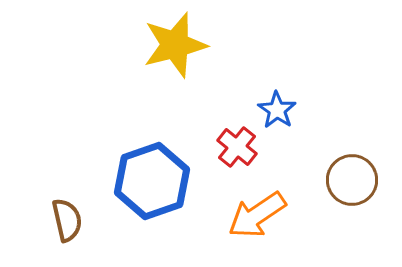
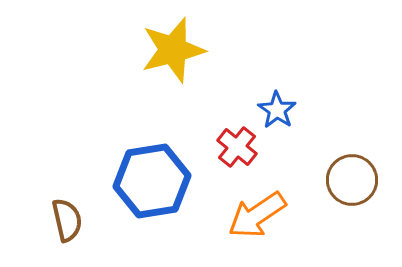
yellow star: moved 2 px left, 5 px down
blue hexagon: rotated 10 degrees clockwise
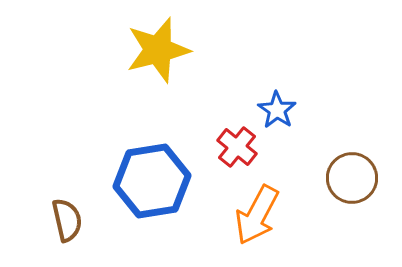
yellow star: moved 15 px left
brown circle: moved 2 px up
orange arrow: rotated 28 degrees counterclockwise
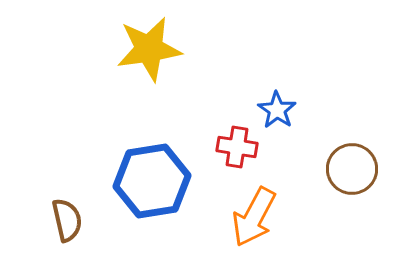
yellow star: moved 9 px left, 1 px up; rotated 6 degrees clockwise
red cross: rotated 30 degrees counterclockwise
brown circle: moved 9 px up
orange arrow: moved 3 px left, 2 px down
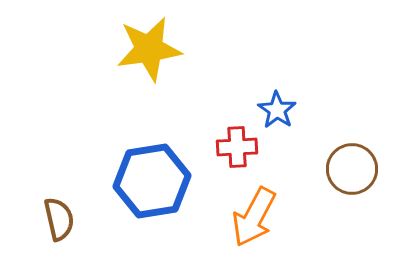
red cross: rotated 12 degrees counterclockwise
brown semicircle: moved 8 px left, 1 px up
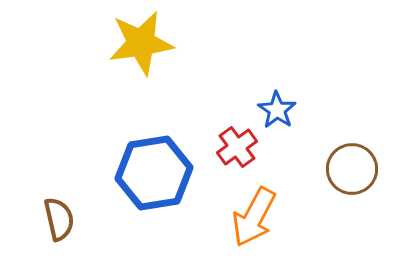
yellow star: moved 8 px left, 6 px up
red cross: rotated 33 degrees counterclockwise
blue hexagon: moved 2 px right, 8 px up
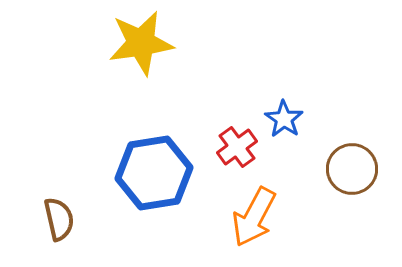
blue star: moved 7 px right, 9 px down
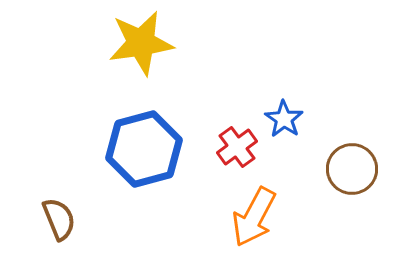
blue hexagon: moved 10 px left, 24 px up; rotated 6 degrees counterclockwise
brown semicircle: rotated 9 degrees counterclockwise
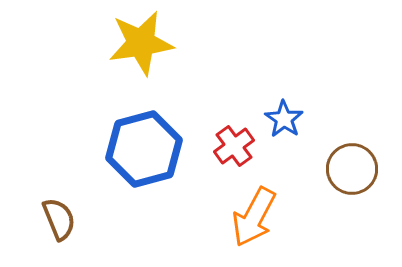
red cross: moved 3 px left, 1 px up
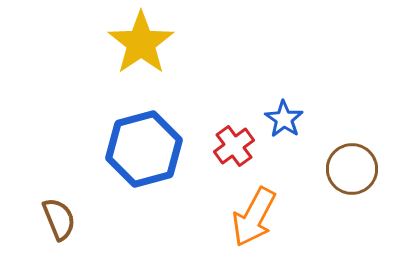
yellow star: rotated 26 degrees counterclockwise
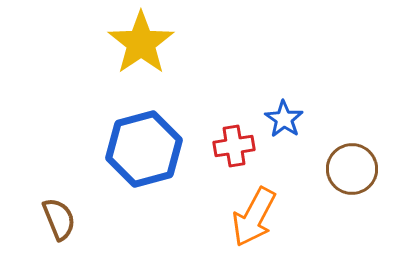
red cross: rotated 27 degrees clockwise
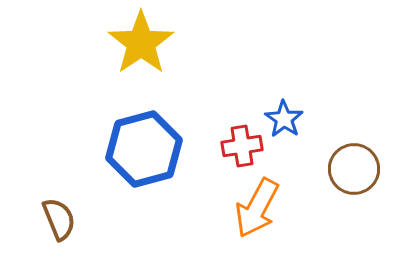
red cross: moved 8 px right
brown circle: moved 2 px right
orange arrow: moved 3 px right, 9 px up
